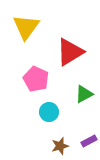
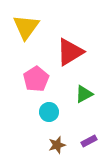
pink pentagon: rotated 15 degrees clockwise
brown star: moved 3 px left, 1 px up
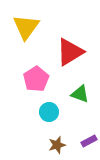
green triangle: moved 4 px left; rotated 48 degrees clockwise
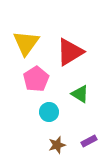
yellow triangle: moved 16 px down
green triangle: rotated 12 degrees clockwise
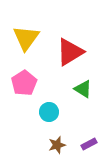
yellow triangle: moved 5 px up
pink pentagon: moved 12 px left, 4 px down
green triangle: moved 3 px right, 5 px up
purple rectangle: moved 3 px down
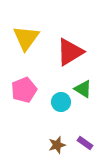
pink pentagon: moved 7 px down; rotated 10 degrees clockwise
cyan circle: moved 12 px right, 10 px up
purple rectangle: moved 4 px left, 1 px up; rotated 63 degrees clockwise
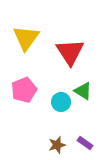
red triangle: rotated 32 degrees counterclockwise
green triangle: moved 2 px down
